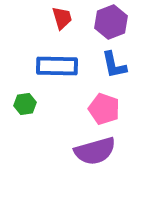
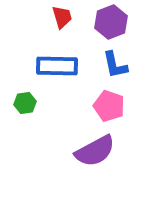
red trapezoid: moved 1 px up
blue L-shape: moved 1 px right
green hexagon: moved 1 px up
pink pentagon: moved 5 px right, 3 px up
purple semicircle: rotated 12 degrees counterclockwise
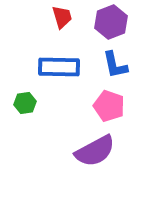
blue rectangle: moved 2 px right, 1 px down
